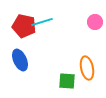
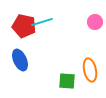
orange ellipse: moved 3 px right, 2 px down
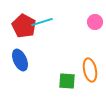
red pentagon: rotated 15 degrees clockwise
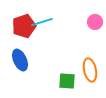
red pentagon: rotated 25 degrees clockwise
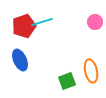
orange ellipse: moved 1 px right, 1 px down
green square: rotated 24 degrees counterclockwise
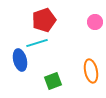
cyan line: moved 5 px left, 21 px down
red pentagon: moved 20 px right, 6 px up
blue ellipse: rotated 10 degrees clockwise
green square: moved 14 px left
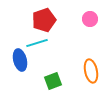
pink circle: moved 5 px left, 3 px up
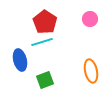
red pentagon: moved 1 px right, 2 px down; rotated 20 degrees counterclockwise
cyan line: moved 5 px right, 1 px up
green square: moved 8 px left, 1 px up
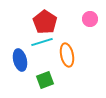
orange ellipse: moved 24 px left, 16 px up
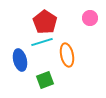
pink circle: moved 1 px up
